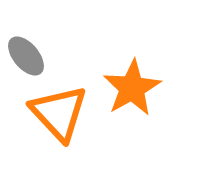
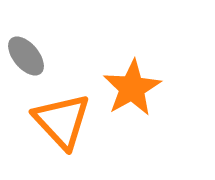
orange triangle: moved 3 px right, 8 px down
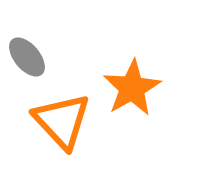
gray ellipse: moved 1 px right, 1 px down
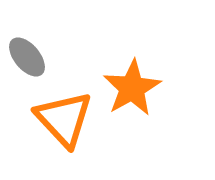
orange triangle: moved 2 px right, 2 px up
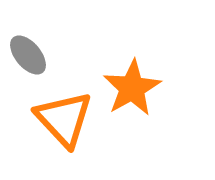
gray ellipse: moved 1 px right, 2 px up
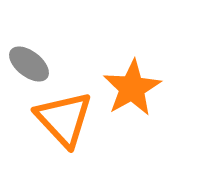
gray ellipse: moved 1 px right, 9 px down; rotated 12 degrees counterclockwise
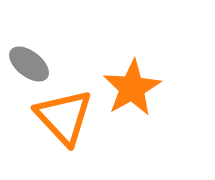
orange triangle: moved 2 px up
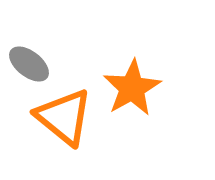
orange triangle: rotated 8 degrees counterclockwise
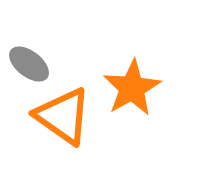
orange triangle: moved 1 px left, 1 px up; rotated 4 degrees counterclockwise
